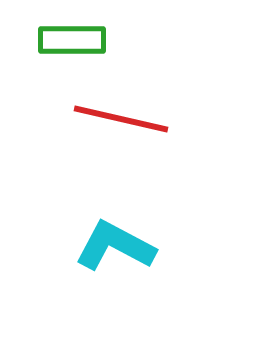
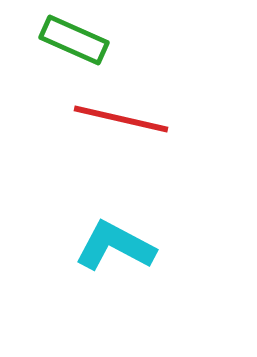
green rectangle: moved 2 px right; rotated 24 degrees clockwise
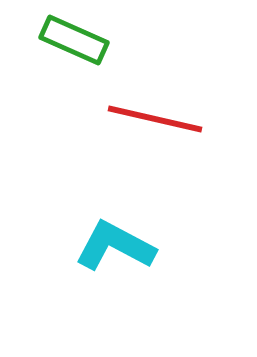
red line: moved 34 px right
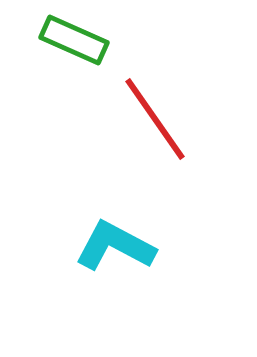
red line: rotated 42 degrees clockwise
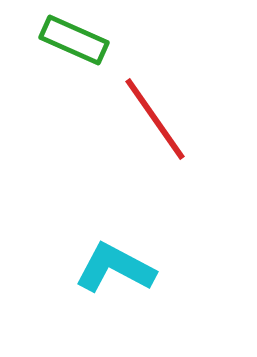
cyan L-shape: moved 22 px down
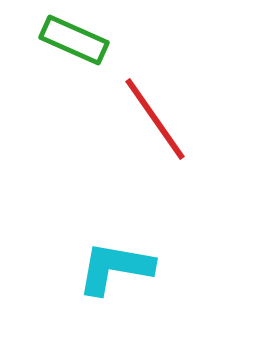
cyan L-shape: rotated 18 degrees counterclockwise
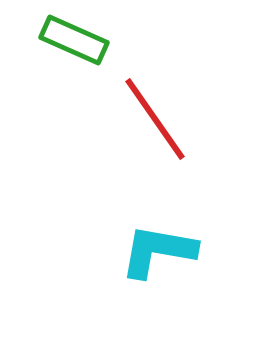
cyan L-shape: moved 43 px right, 17 px up
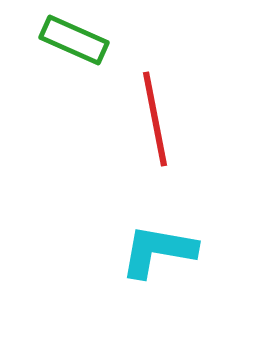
red line: rotated 24 degrees clockwise
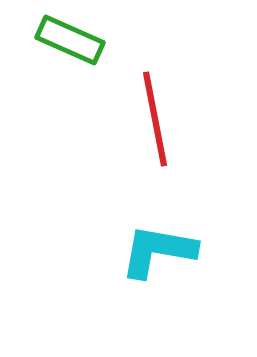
green rectangle: moved 4 px left
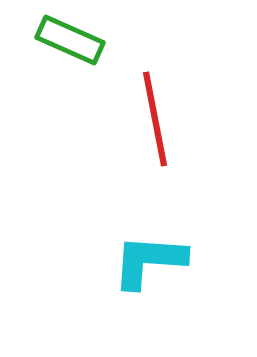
cyan L-shape: moved 9 px left, 10 px down; rotated 6 degrees counterclockwise
